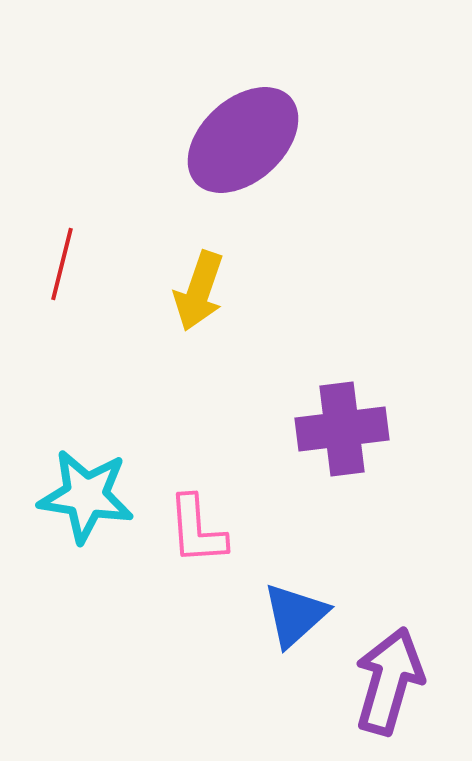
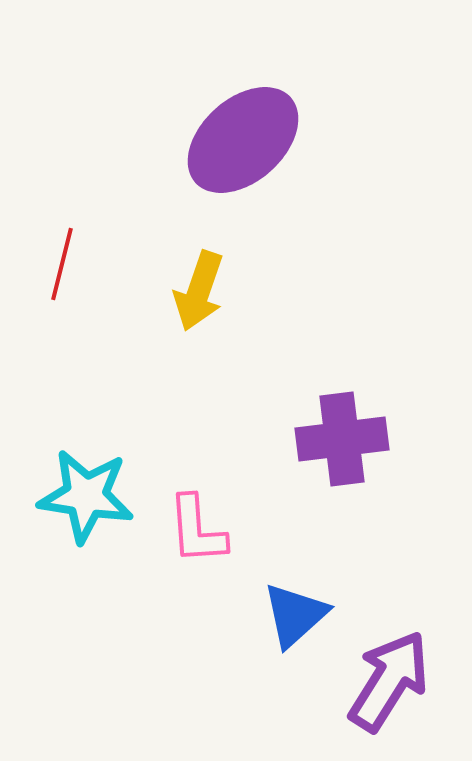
purple cross: moved 10 px down
purple arrow: rotated 16 degrees clockwise
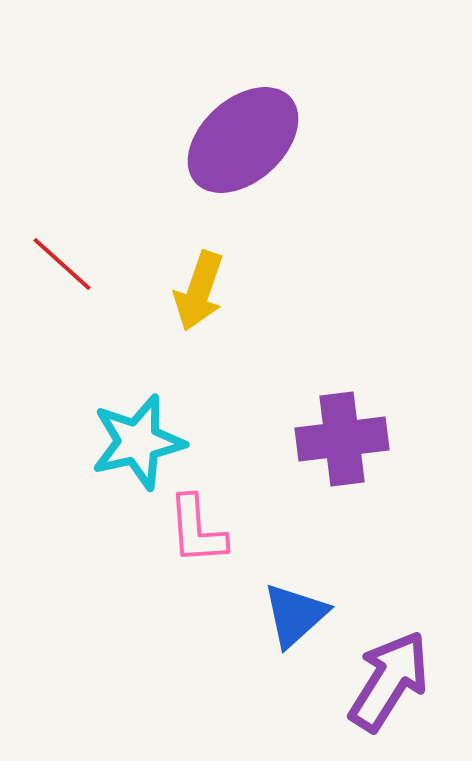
red line: rotated 62 degrees counterclockwise
cyan star: moved 52 px right, 54 px up; rotated 22 degrees counterclockwise
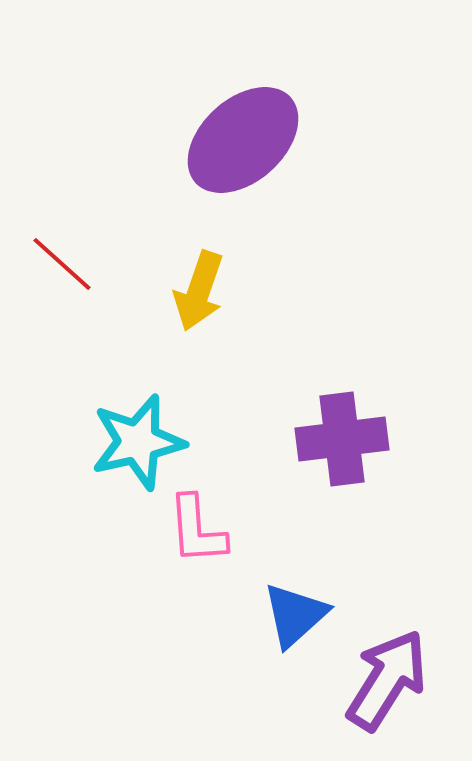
purple arrow: moved 2 px left, 1 px up
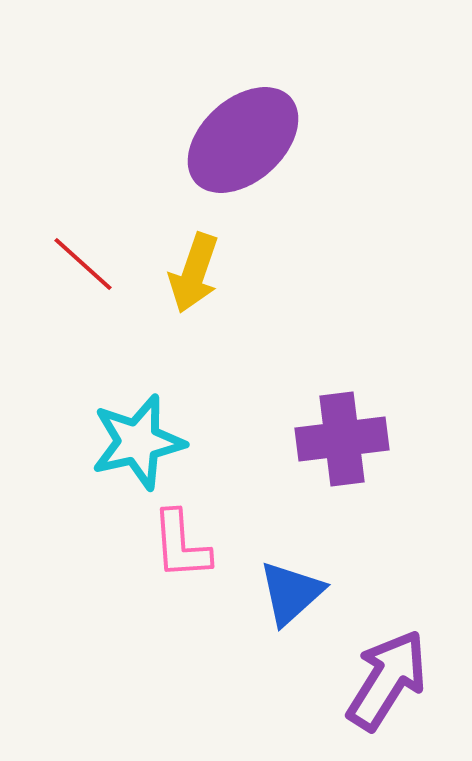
red line: moved 21 px right
yellow arrow: moved 5 px left, 18 px up
pink L-shape: moved 16 px left, 15 px down
blue triangle: moved 4 px left, 22 px up
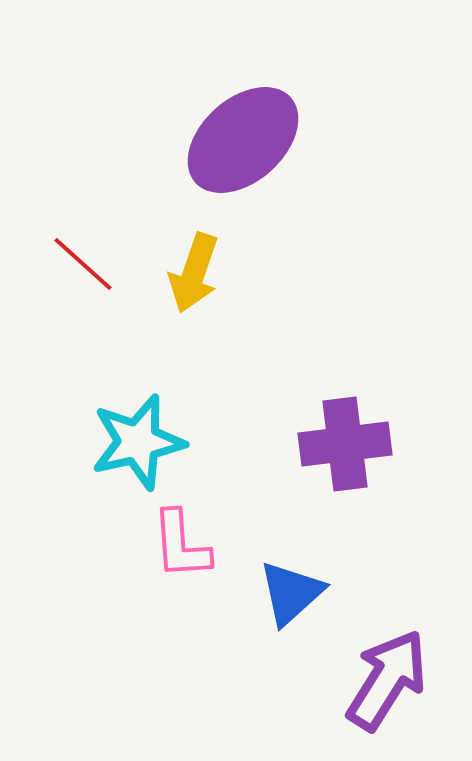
purple cross: moved 3 px right, 5 px down
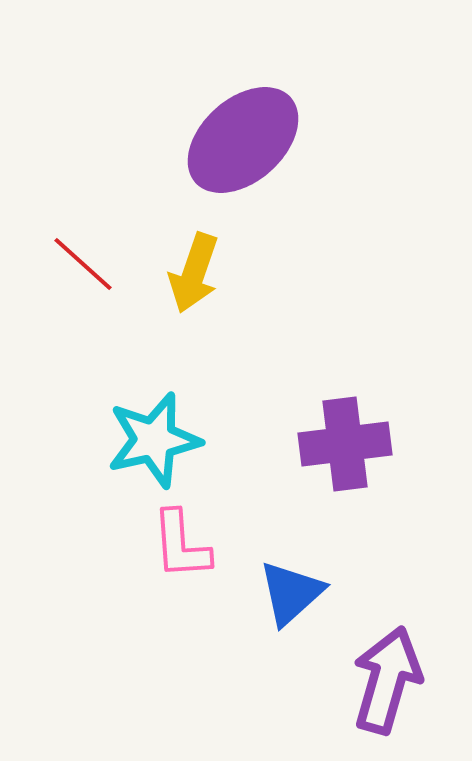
cyan star: moved 16 px right, 2 px up
purple arrow: rotated 16 degrees counterclockwise
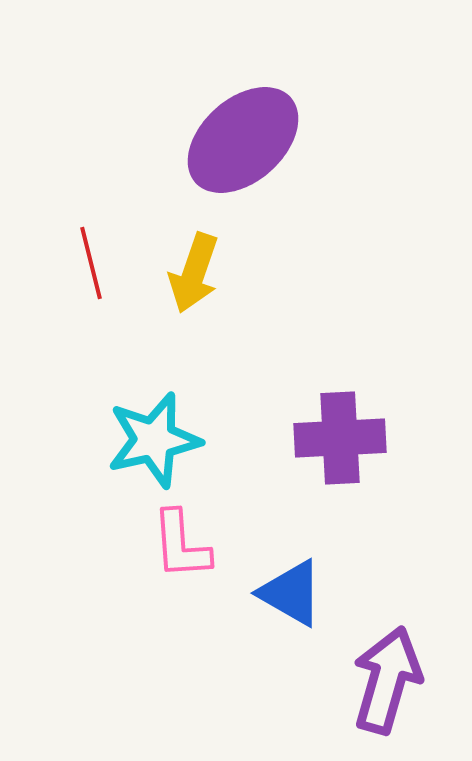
red line: moved 8 px right, 1 px up; rotated 34 degrees clockwise
purple cross: moved 5 px left, 6 px up; rotated 4 degrees clockwise
blue triangle: rotated 48 degrees counterclockwise
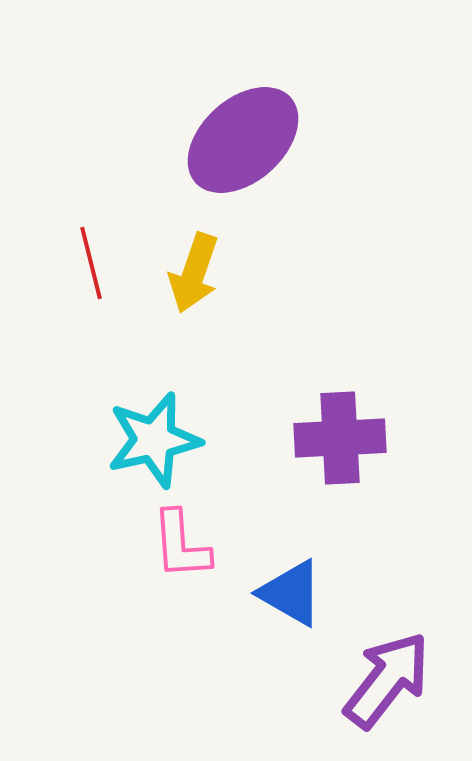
purple arrow: rotated 22 degrees clockwise
